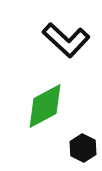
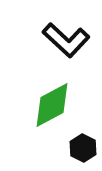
green diamond: moved 7 px right, 1 px up
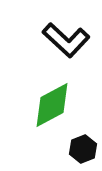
black hexagon: moved 1 px down; rotated 12 degrees clockwise
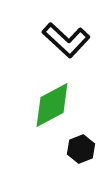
black hexagon: moved 2 px left
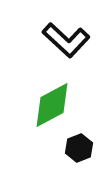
black hexagon: moved 2 px left, 1 px up
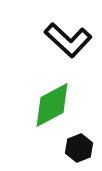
black L-shape: moved 2 px right
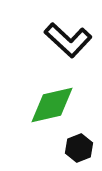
green diamond: rotated 15 degrees clockwise
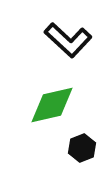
black hexagon: moved 3 px right
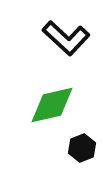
black L-shape: moved 2 px left, 2 px up
